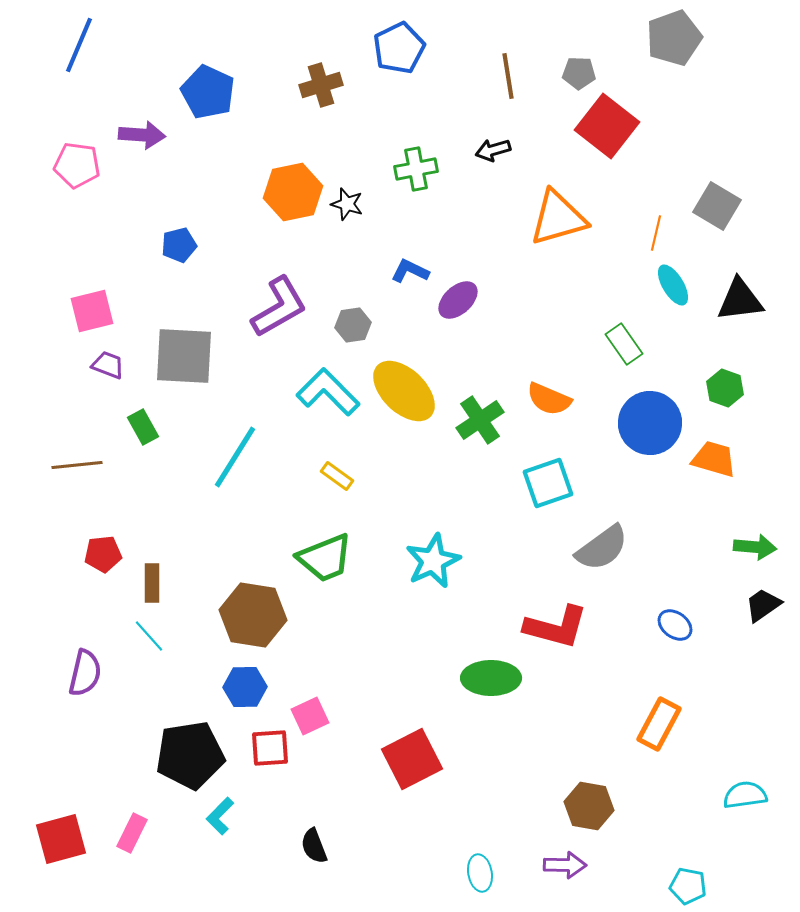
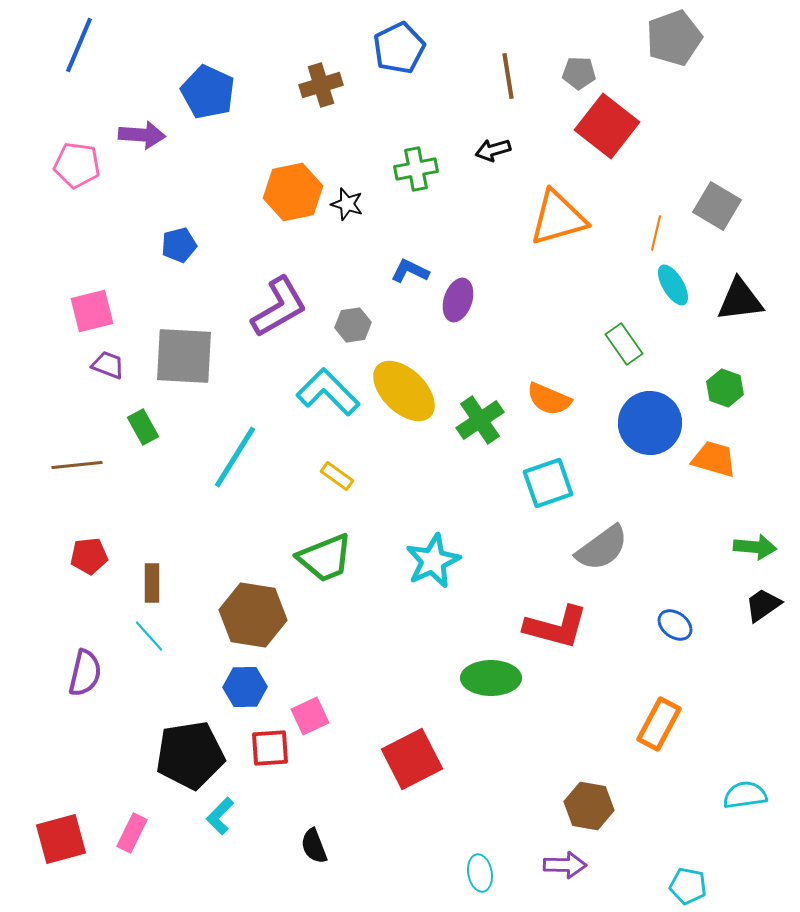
purple ellipse at (458, 300): rotated 30 degrees counterclockwise
red pentagon at (103, 554): moved 14 px left, 2 px down
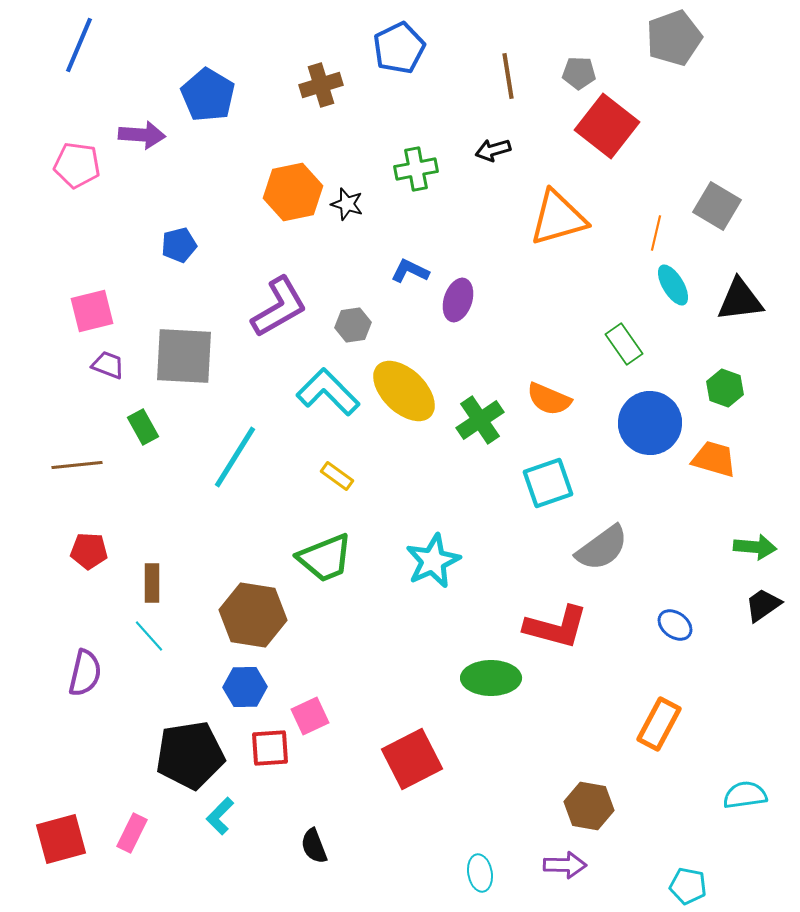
blue pentagon at (208, 92): moved 3 px down; rotated 6 degrees clockwise
red pentagon at (89, 556): moved 5 px up; rotated 9 degrees clockwise
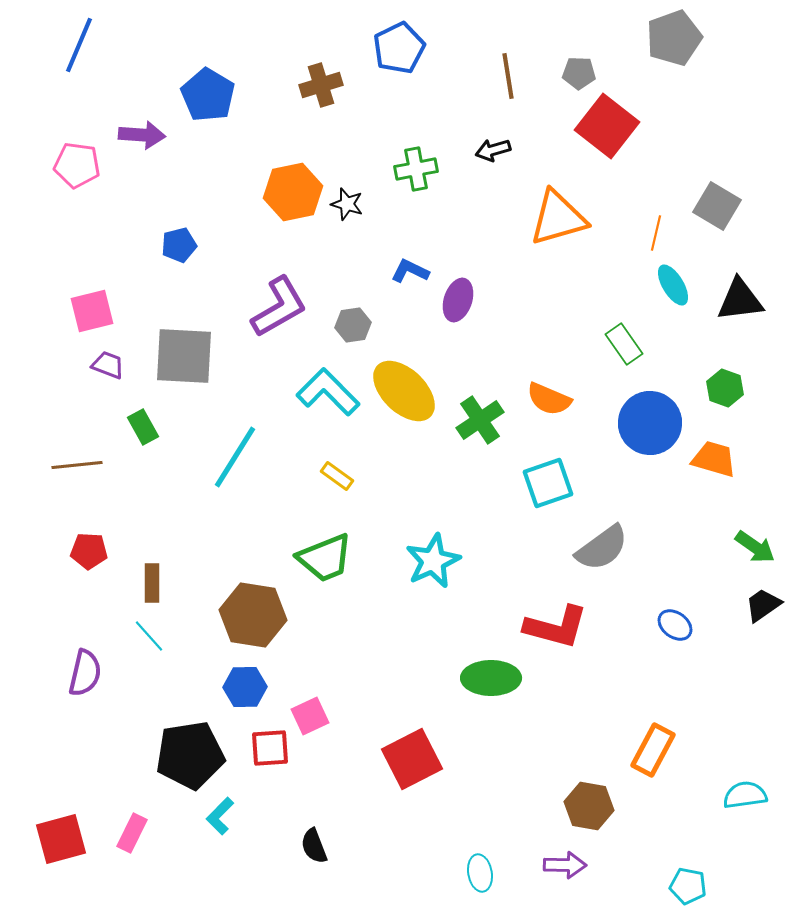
green arrow at (755, 547): rotated 30 degrees clockwise
orange rectangle at (659, 724): moved 6 px left, 26 px down
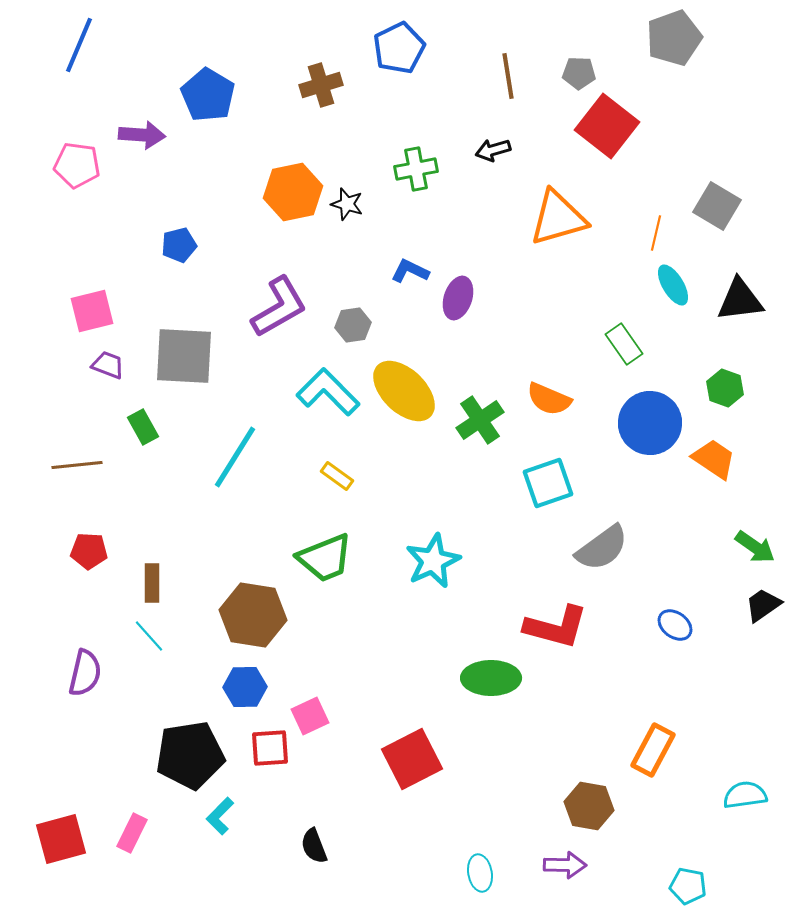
purple ellipse at (458, 300): moved 2 px up
orange trapezoid at (714, 459): rotated 18 degrees clockwise
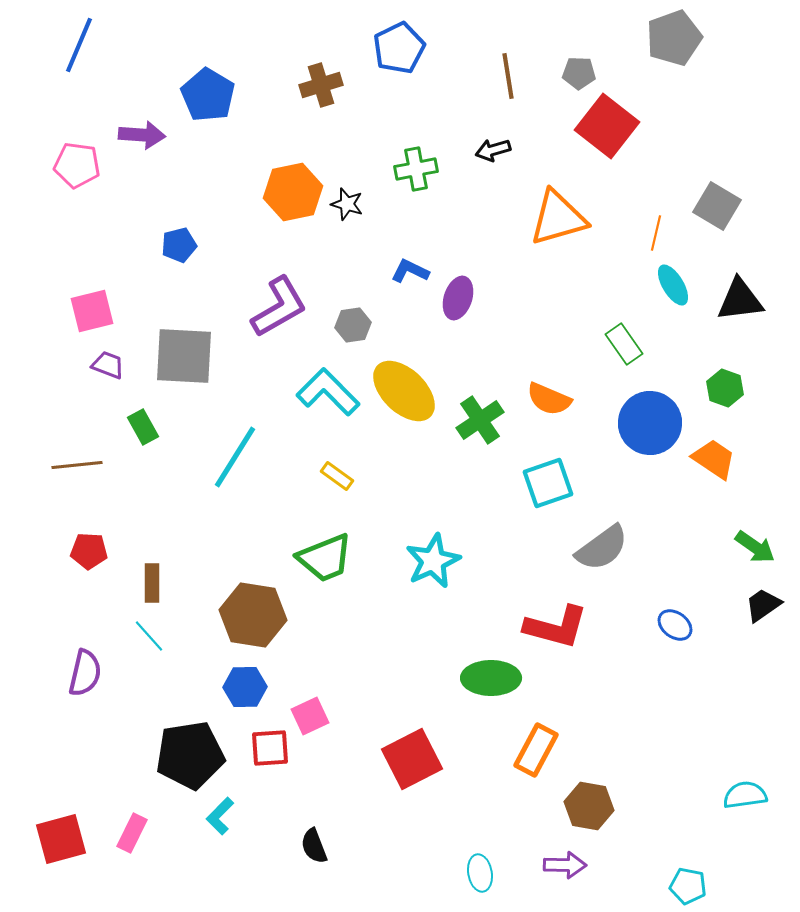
orange rectangle at (653, 750): moved 117 px left
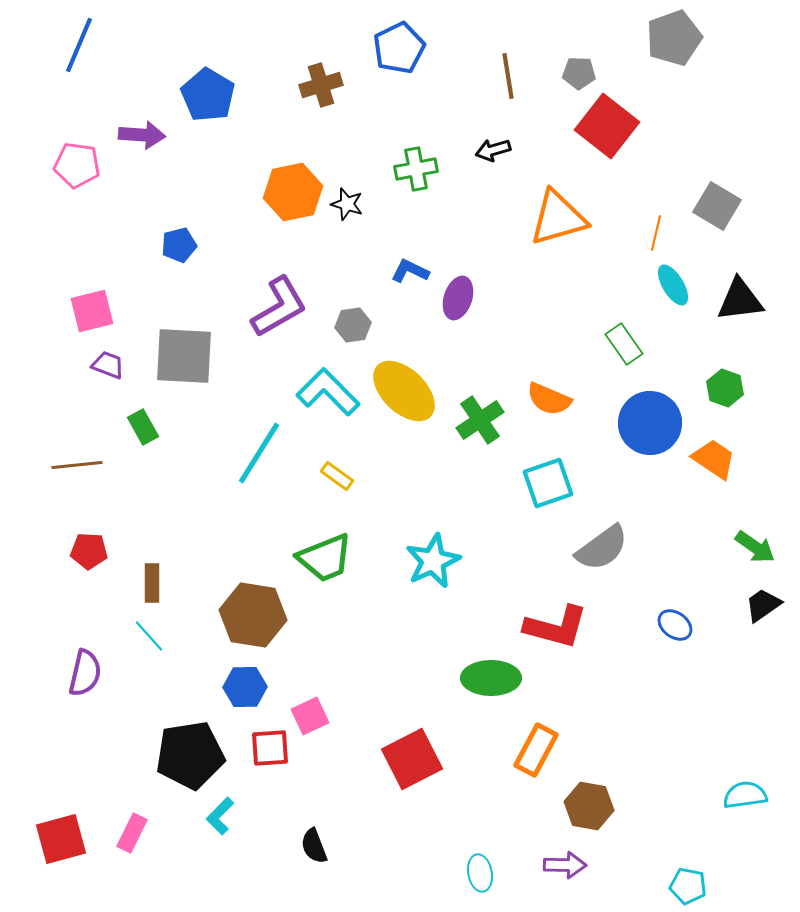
cyan line at (235, 457): moved 24 px right, 4 px up
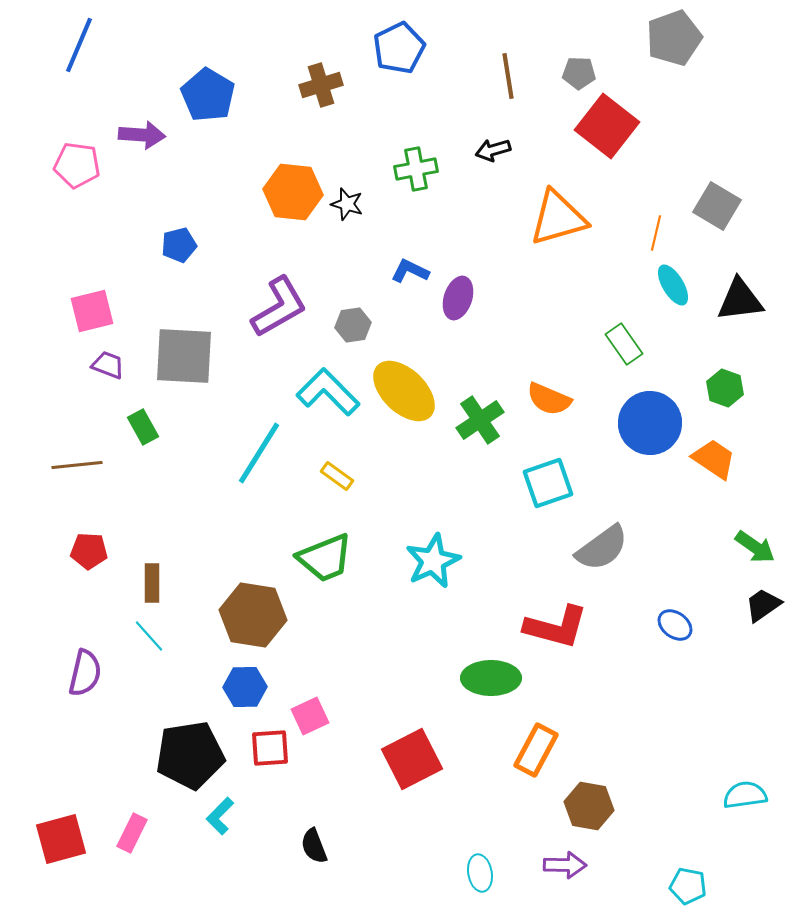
orange hexagon at (293, 192): rotated 18 degrees clockwise
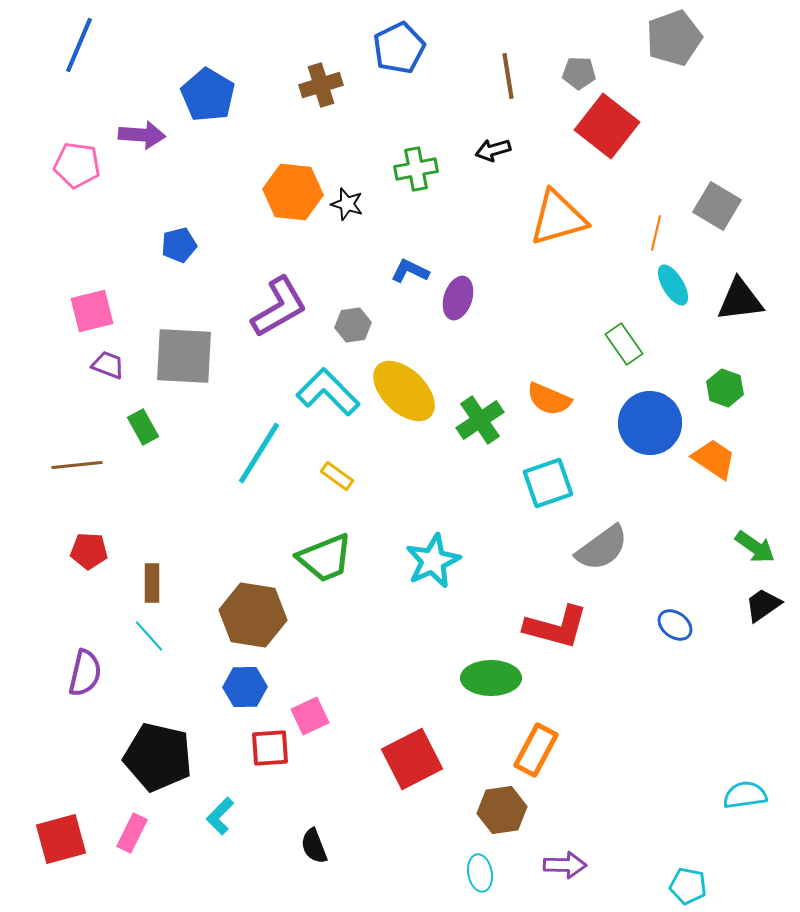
black pentagon at (190, 755): moved 32 px left, 2 px down; rotated 22 degrees clockwise
brown hexagon at (589, 806): moved 87 px left, 4 px down; rotated 18 degrees counterclockwise
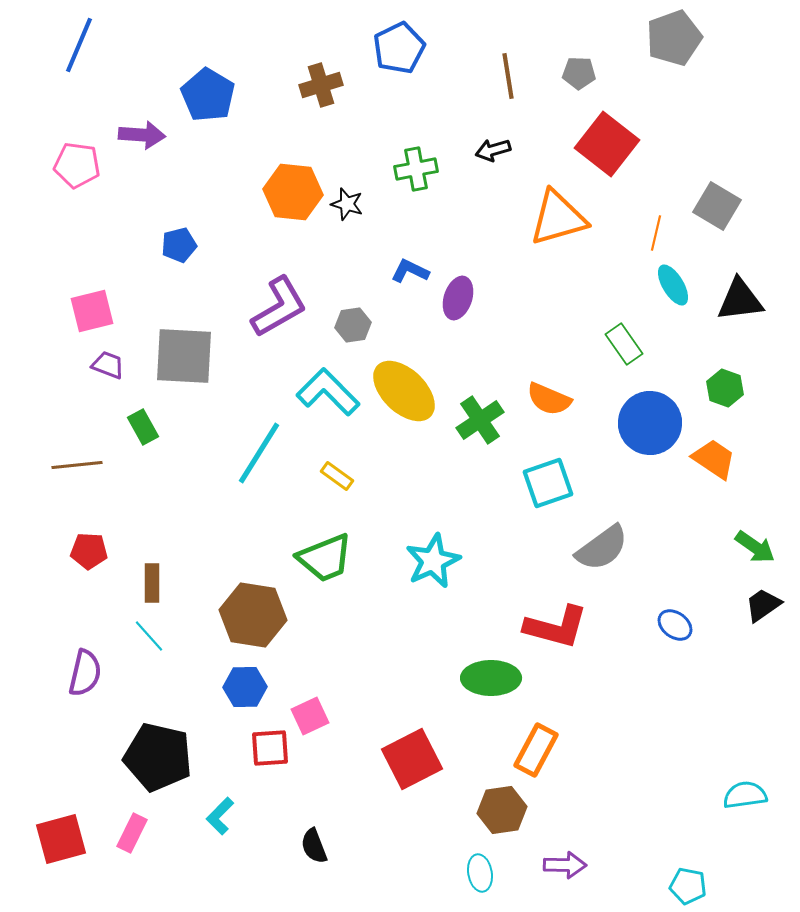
red square at (607, 126): moved 18 px down
